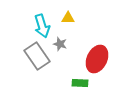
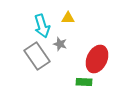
green rectangle: moved 4 px right, 1 px up
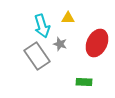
red ellipse: moved 16 px up
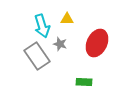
yellow triangle: moved 1 px left, 1 px down
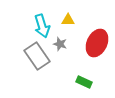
yellow triangle: moved 1 px right, 1 px down
green rectangle: rotated 21 degrees clockwise
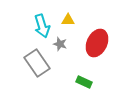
gray rectangle: moved 7 px down
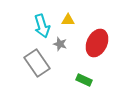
green rectangle: moved 2 px up
